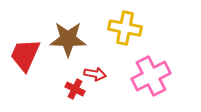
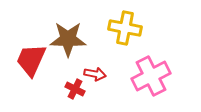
red trapezoid: moved 6 px right, 5 px down
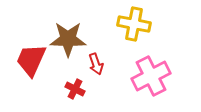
yellow cross: moved 9 px right, 4 px up
red arrow: moved 1 px right, 10 px up; rotated 60 degrees clockwise
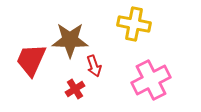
brown star: moved 2 px right, 1 px down
red arrow: moved 2 px left, 2 px down
pink cross: moved 4 px down
red cross: rotated 30 degrees clockwise
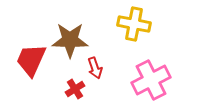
red arrow: moved 1 px right, 2 px down
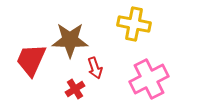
pink cross: moved 2 px left, 1 px up
